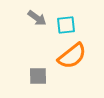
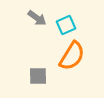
cyan square: rotated 18 degrees counterclockwise
orange semicircle: rotated 20 degrees counterclockwise
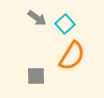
cyan square: moved 1 px left, 1 px up; rotated 18 degrees counterclockwise
gray square: moved 2 px left
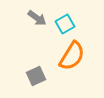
cyan square: rotated 12 degrees clockwise
gray square: rotated 24 degrees counterclockwise
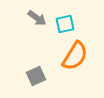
cyan square: rotated 18 degrees clockwise
orange semicircle: moved 3 px right
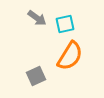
orange semicircle: moved 5 px left
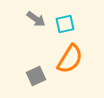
gray arrow: moved 1 px left, 1 px down
orange semicircle: moved 3 px down
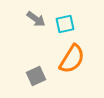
orange semicircle: moved 2 px right
